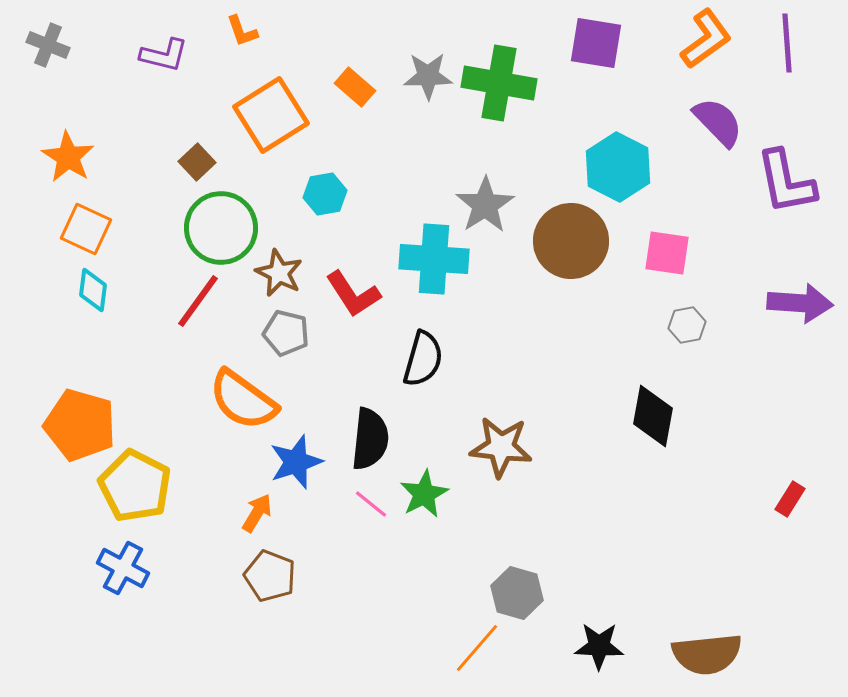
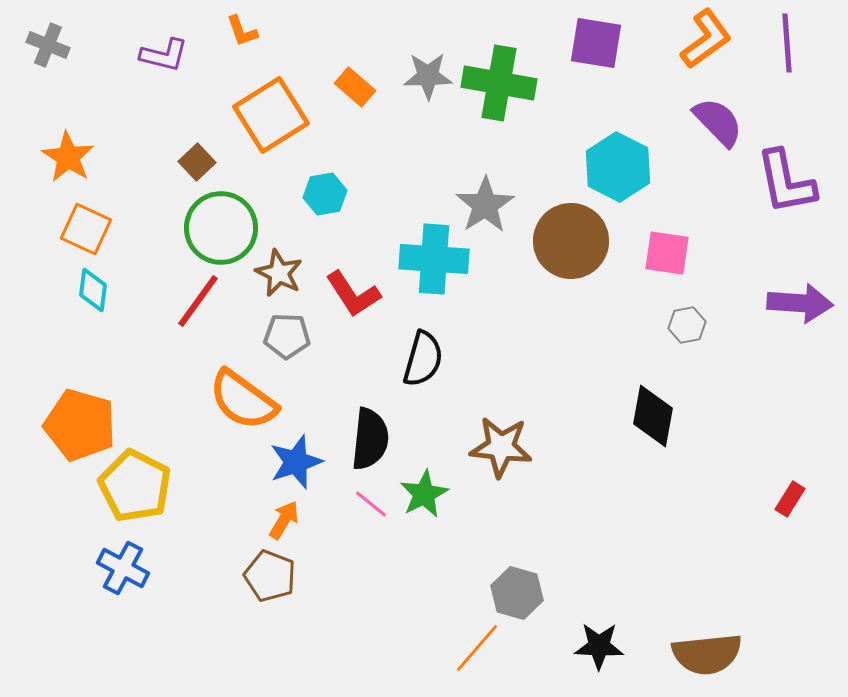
gray pentagon at (286, 333): moved 1 px right, 3 px down; rotated 12 degrees counterclockwise
orange arrow at (257, 513): moved 27 px right, 7 px down
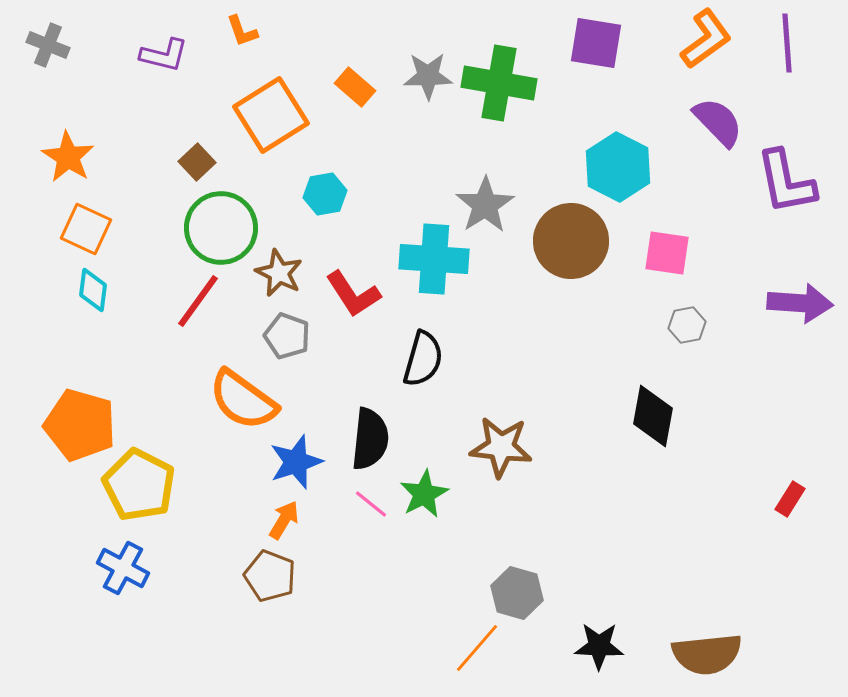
gray pentagon at (287, 336): rotated 18 degrees clockwise
yellow pentagon at (135, 486): moved 4 px right, 1 px up
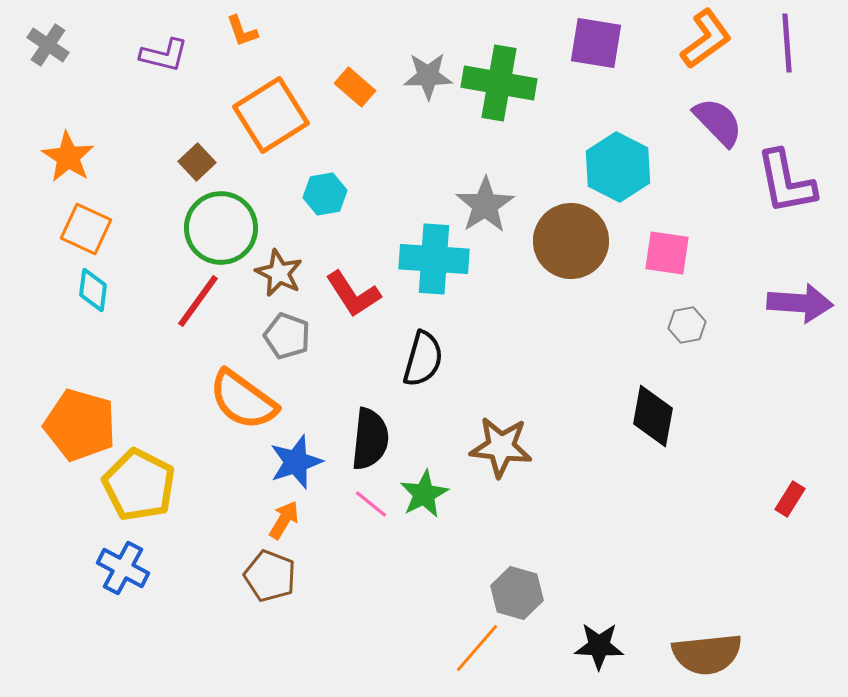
gray cross at (48, 45): rotated 12 degrees clockwise
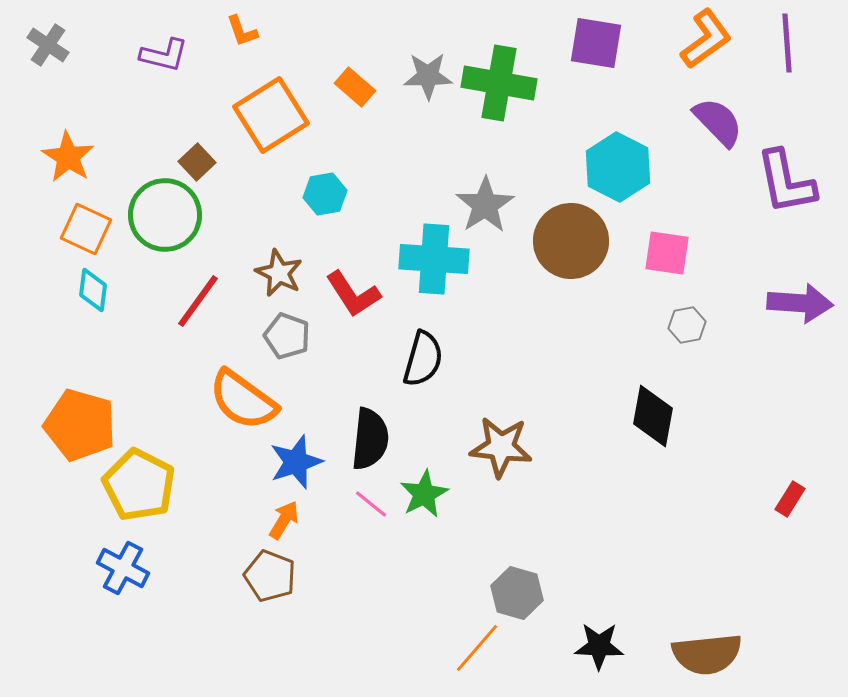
green circle at (221, 228): moved 56 px left, 13 px up
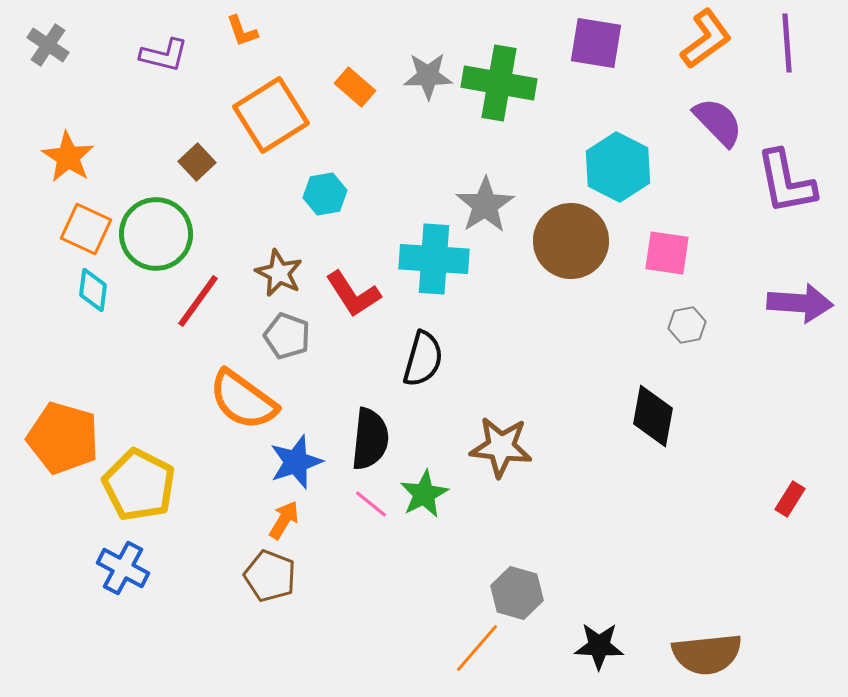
green circle at (165, 215): moved 9 px left, 19 px down
orange pentagon at (80, 425): moved 17 px left, 13 px down
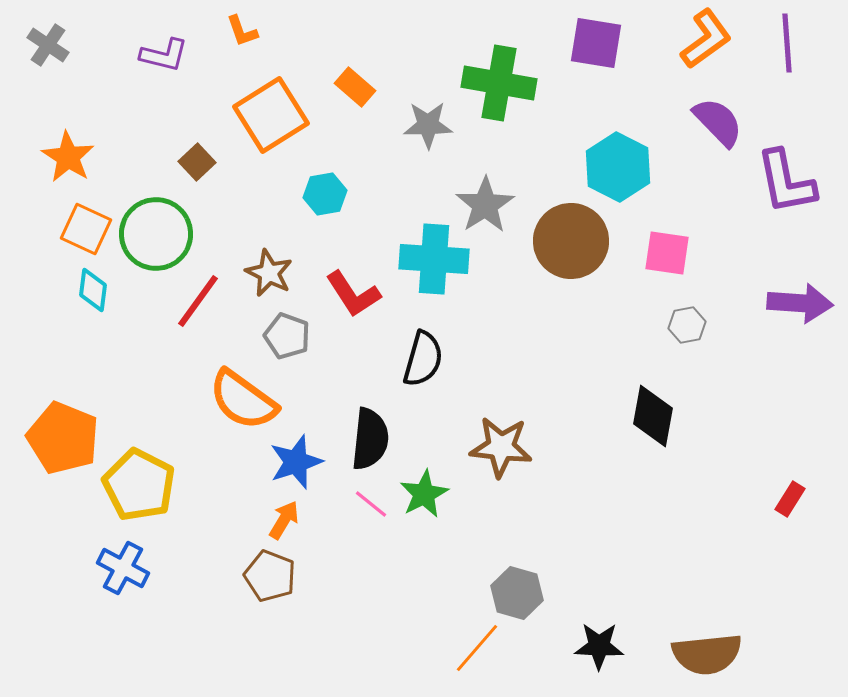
gray star at (428, 76): moved 49 px down
brown star at (279, 273): moved 10 px left
orange pentagon at (63, 438): rotated 6 degrees clockwise
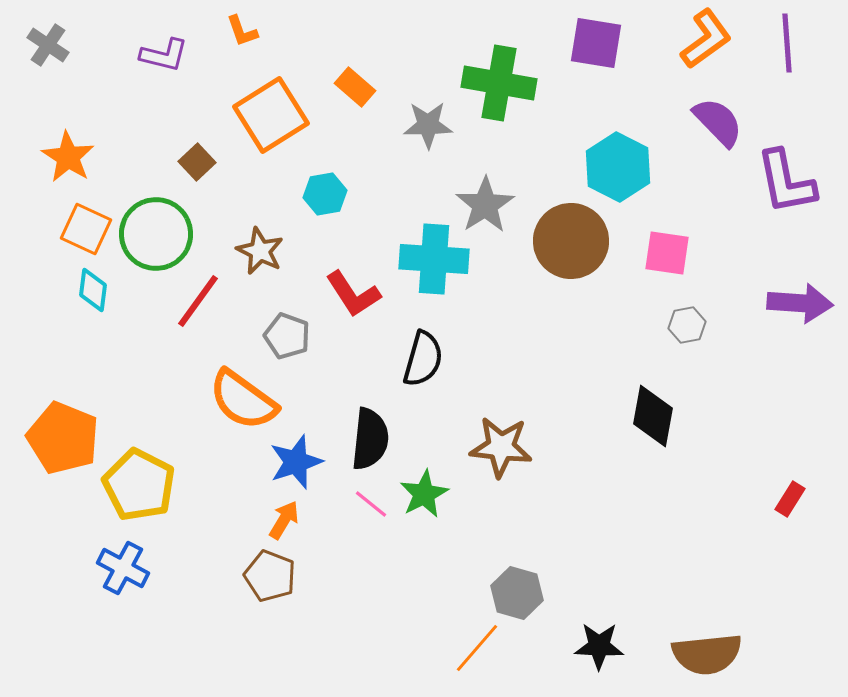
brown star at (269, 273): moved 9 px left, 22 px up
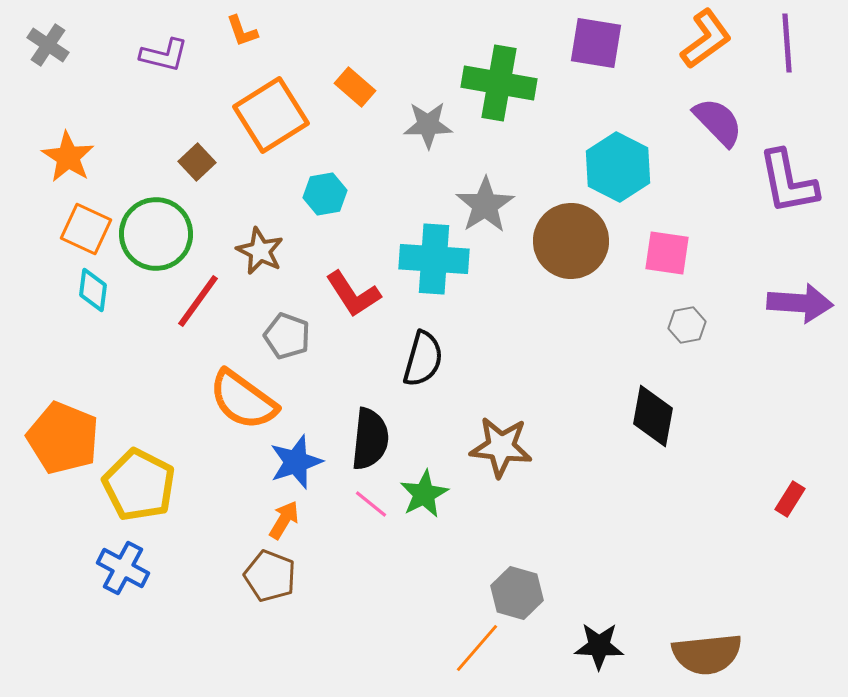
purple L-shape at (786, 182): moved 2 px right
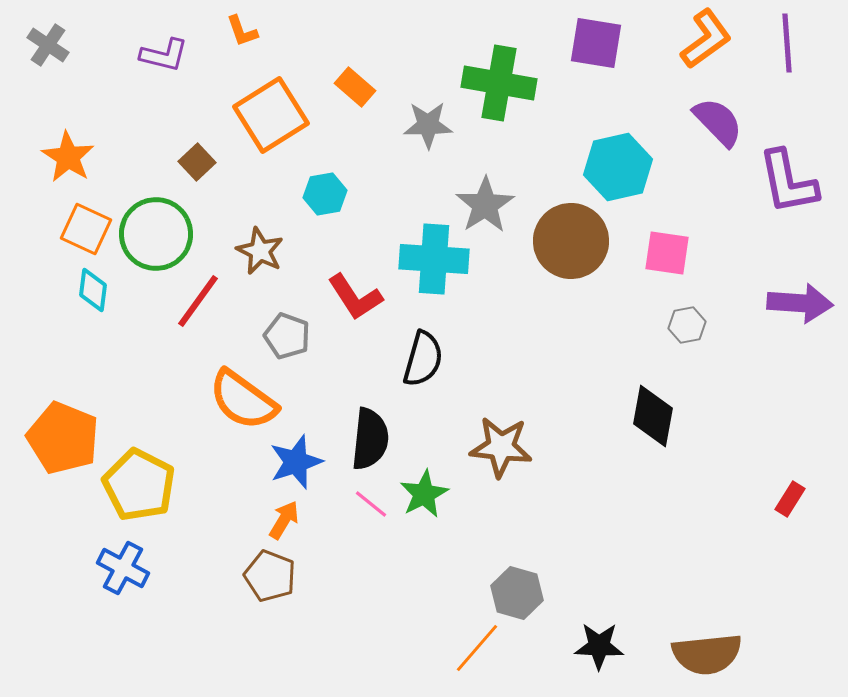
cyan hexagon at (618, 167): rotated 20 degrees clockwise
red L-shape at (353, 294): moved 2 px right, 3 px down
